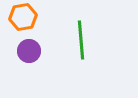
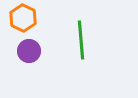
orange hexagon: moved 1 px down; rotated 24 degrees counterclockwise
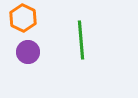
purple circle: moved 1 px left, 1 px down
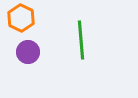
orange hexagon: moved 2 px left
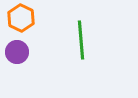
purple circle: moved 11 px left
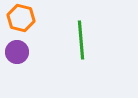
orange hexagon: rotated 12 degrees counterclockwise
